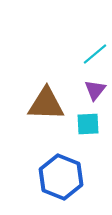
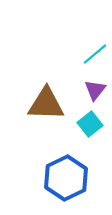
cyan square: moved 2 px right; rotated 35 degrees counterclockwise
blue hexagon: moved 5 px right, 1 px down; rotated 12 degrees clockwise
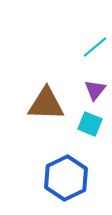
cyan line: moved 7 px up
cyan square: rotated 30 degrees counterclockwise
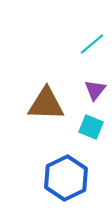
cyan line: moved 3 px left, 3 px up
cyan square: moved 1 px right, 3 px down
